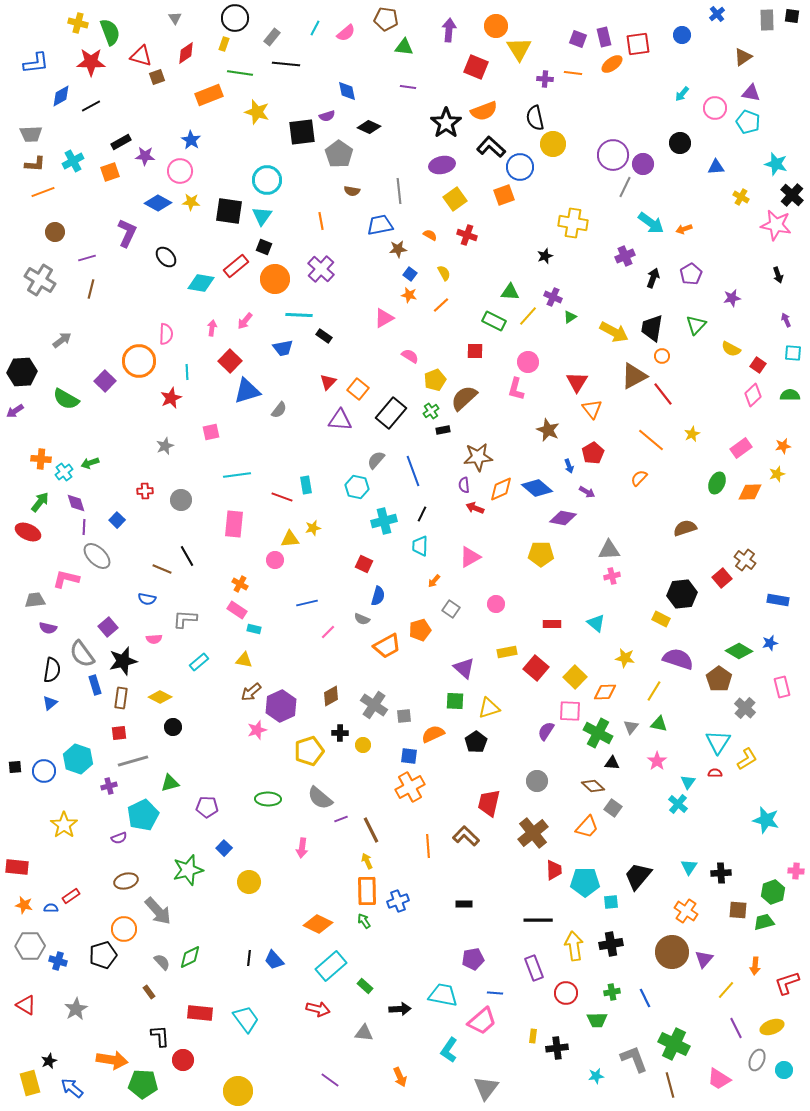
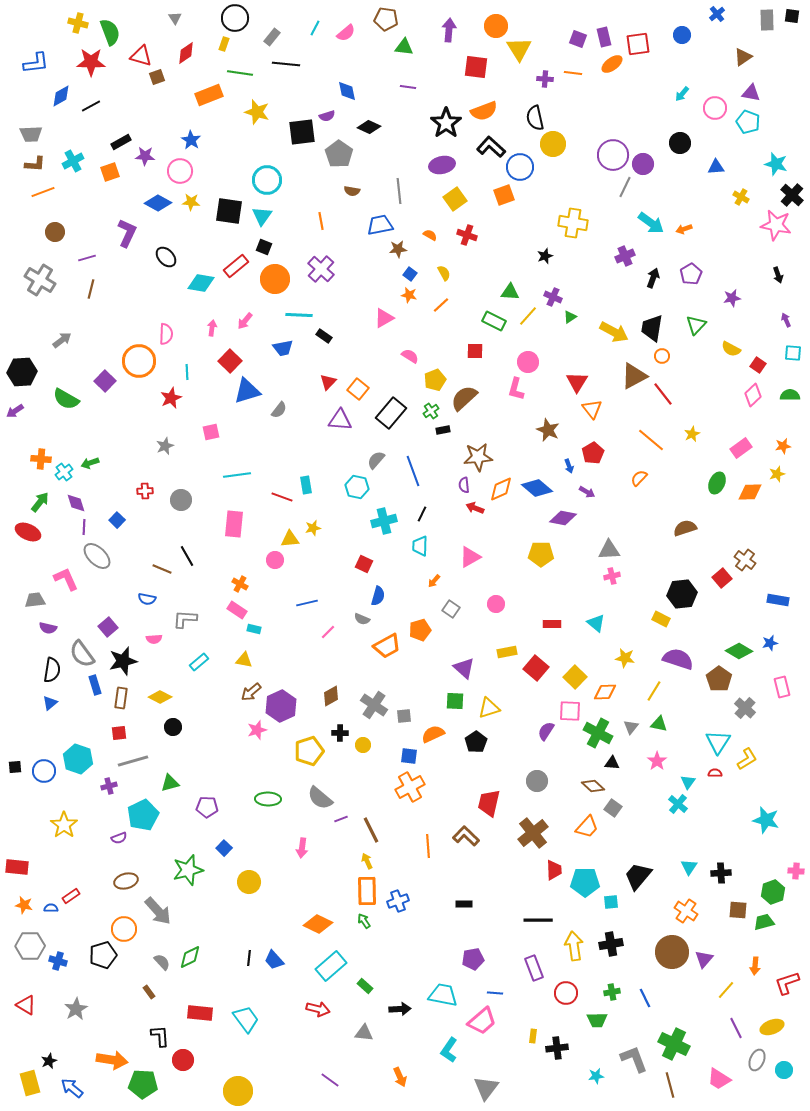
red square at (476, 67): rotated 15 degrees counterclockwise
pink L-shape at (66, 579): rotated 52 degrees clockwise
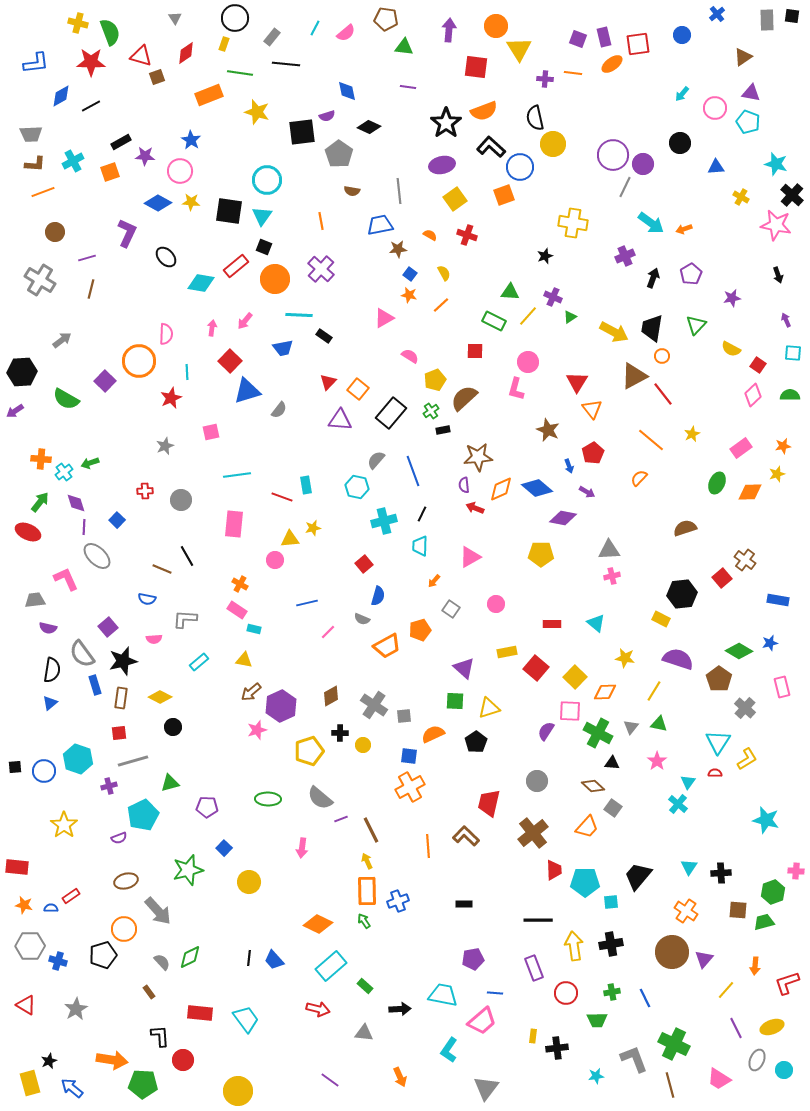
red square at (364, 564): rotated 24 degrees clockwise
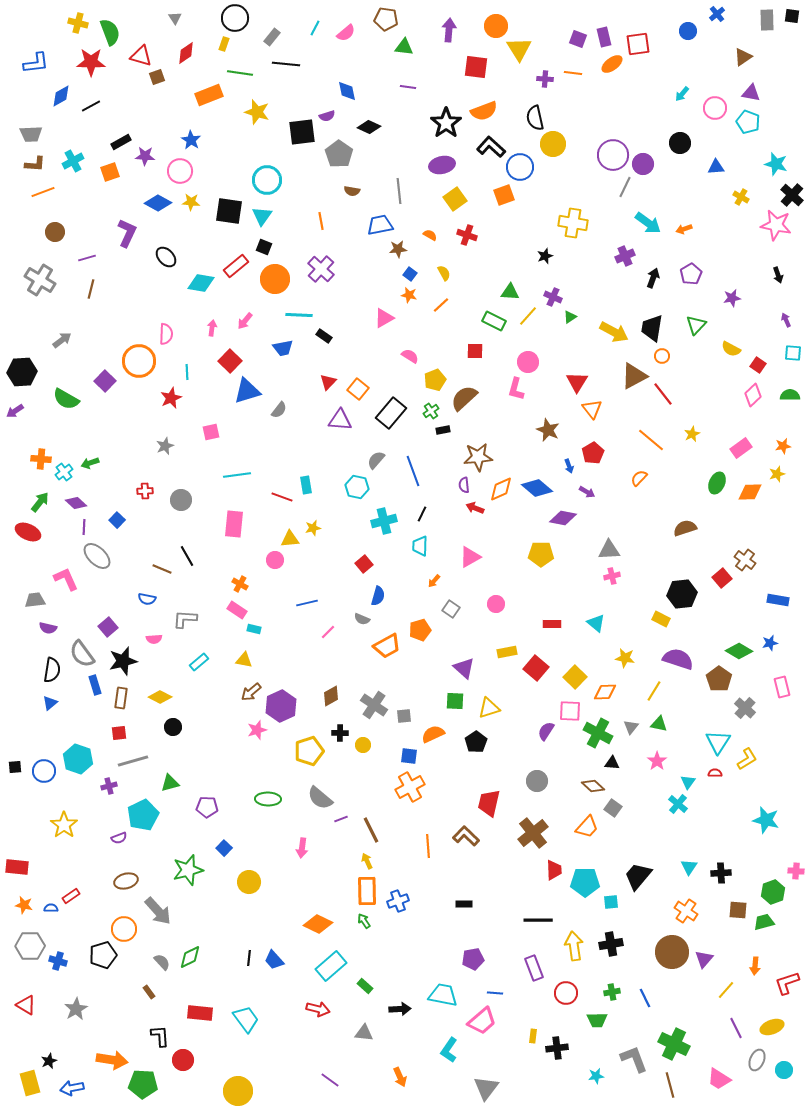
blue circle at (682, 35): moved 6 px right, 4 px up
cyan arrow at (651, 223): moved 3 px left
purple diamond at (76, 503): rotated 30 degrees counterclockwise
blue arrow at (72, 1088): rotated 50 degrees counterclockwise
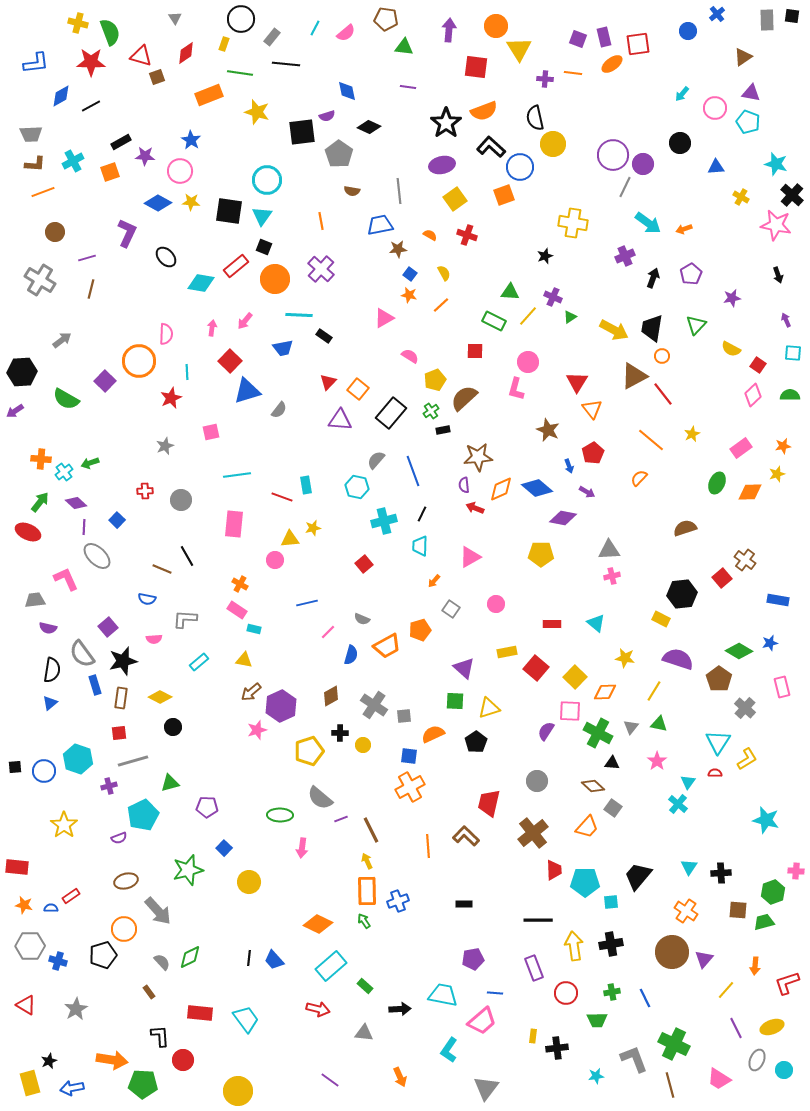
black circle at (235, 18): moved 6 px right, 1 px down
yellow arrow at (614, 332): moved 2 px up
blue semicircle at (378, 596): moved 27 px left, 59 px down
green ellipse at (268, 799): moved 12 px right, 16 px down
